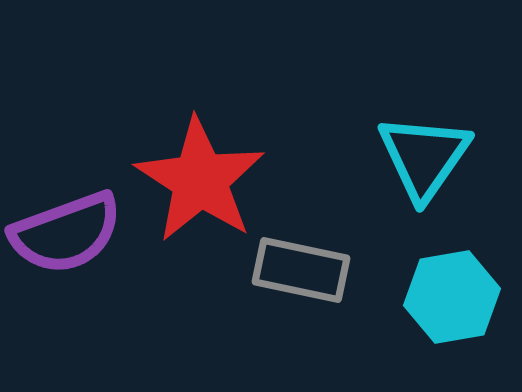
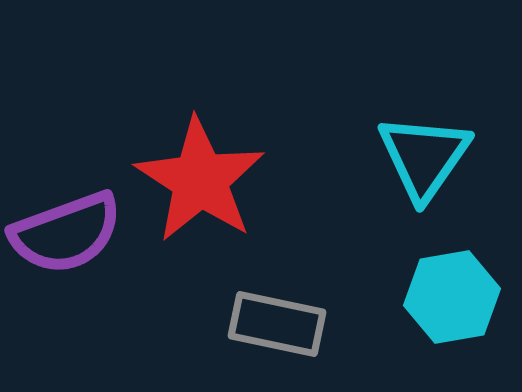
gray rectangle: moved 24 px left, 54 px down
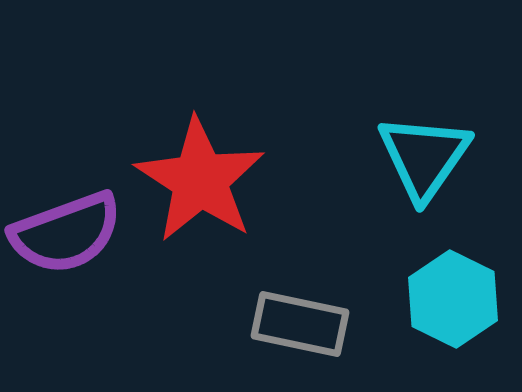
cyan hexagon: moved 1 px right, 2 px down; rotated 24 degrees counterclockwise
gray rectangle: moved 23 px right
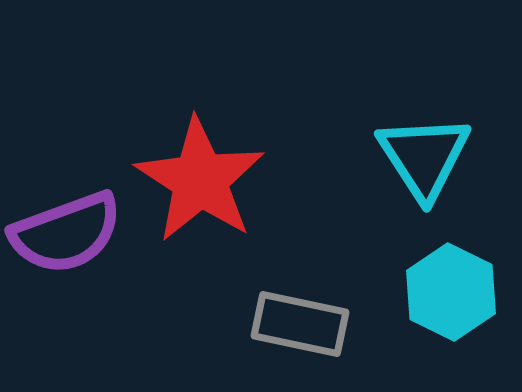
cyan triangle: rotated 8 degrees counterclockwise
cyan hexagon: moved 2 px left, 7 px up
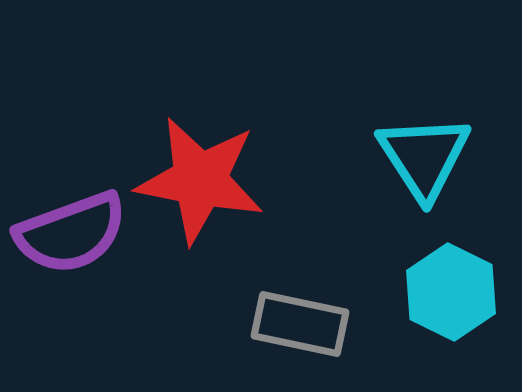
red star: rotated 22 degrees counterclockwise
purple semicircle: moved 5 px right
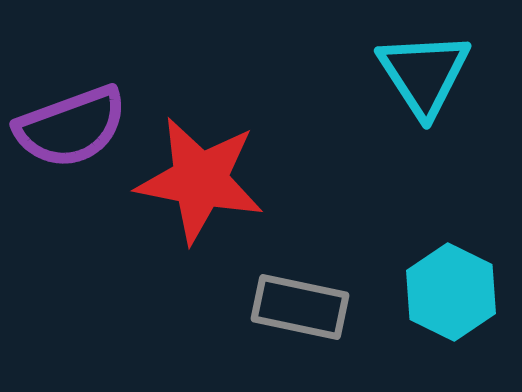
cyan triangle: moved 83 px up
purple semicircle: moved 106 px up
gray rectangle: moved 17 px up
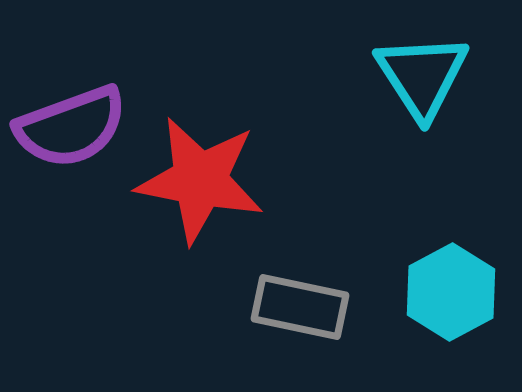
cyan triangle: moved 2 px left, 2 px down
cyan hexagon: rotated 6 degrees clockwise
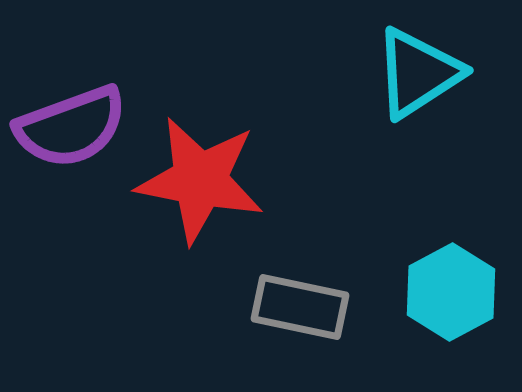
cyan triangle: moved 4 px left, 3 px up; rotated 30 degrees clockwise
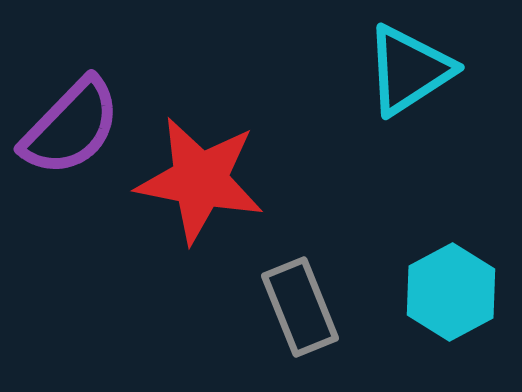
cyan triangle: moved 9 px left, 3 px up
purple semicircle: rotated 26 degrees counterclockwise
gray rectangle: rotated 56 degrees clockwise
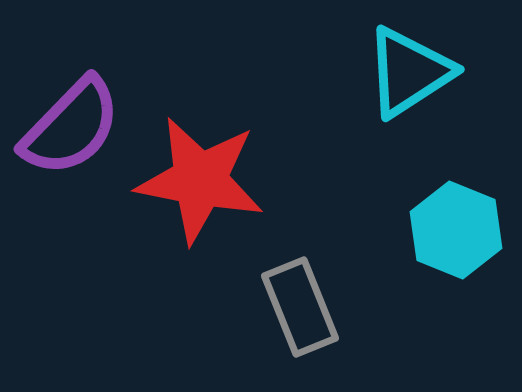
cyan triangle: moved 2 px down
cyan hexagon: moved 5 px right, 62 px up; rotated 10 degrees counterclockwise
